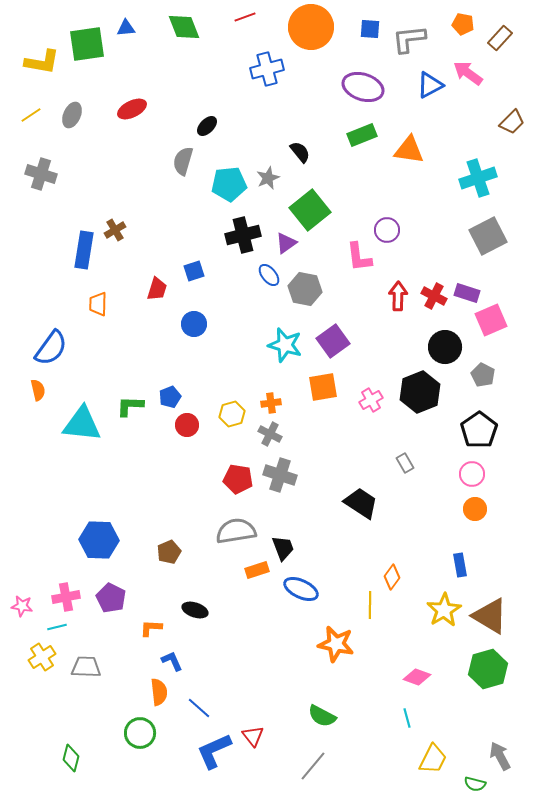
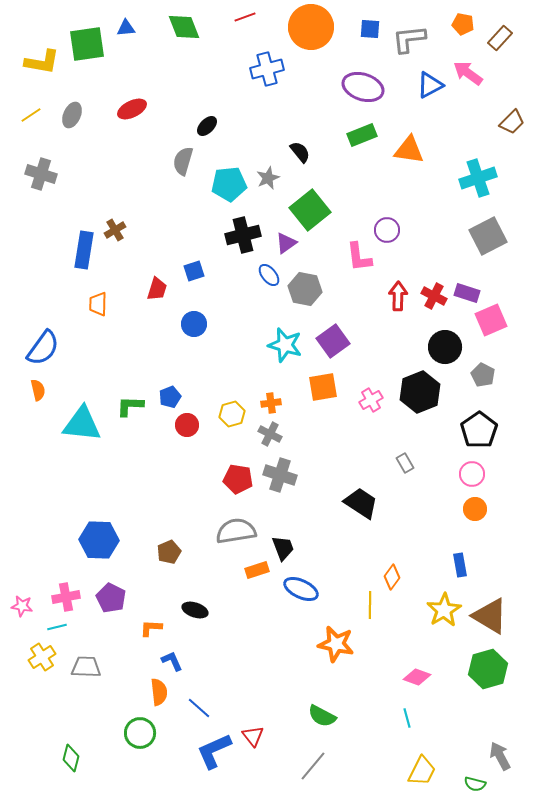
blue semicircle at (51, 348): moved 8 px left
yellow trapezoid at (433, 759): moved 11 px left, 12 px down
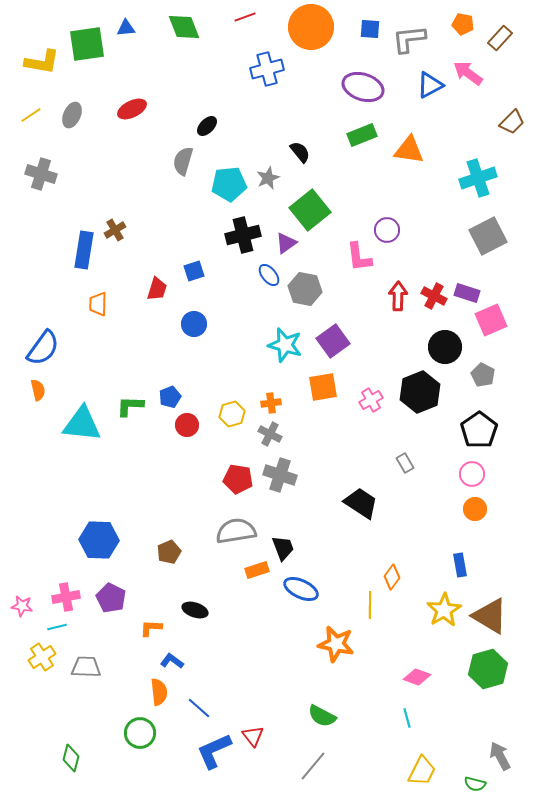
blue L-shape at (172, 661): rotated 30 degrees counterclockwise
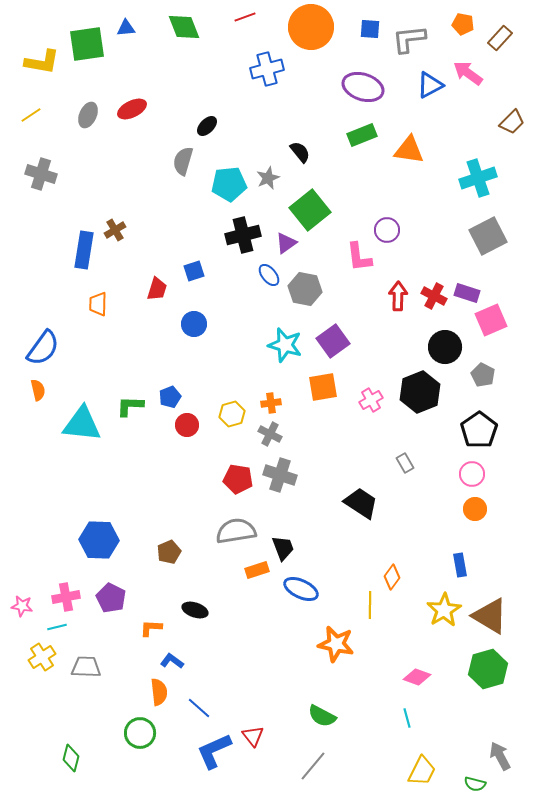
gray ellipse at (72, 115): moved 16 px right
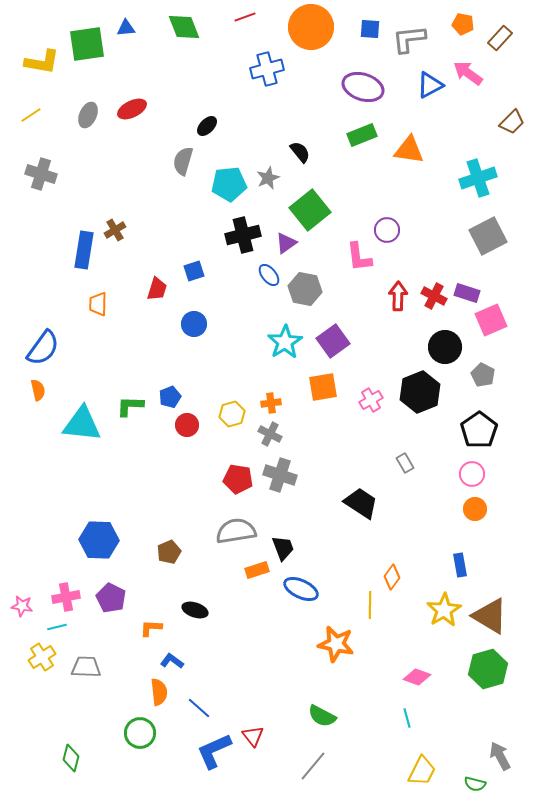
cyan star at (285, 345): moved 3 px up; rotated 24 degrees clockwise
